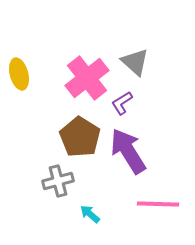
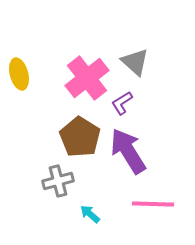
pink line: moved 5 px left
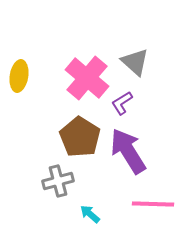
yellow ellipse: moved 2 px down; rotated 24 degrees clockwise
pink cross: rotated 12 degrees counterclockwise
